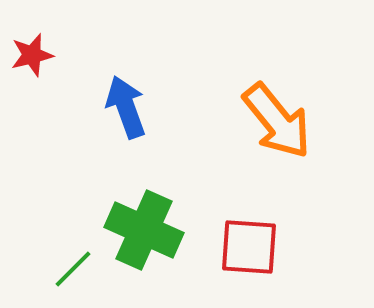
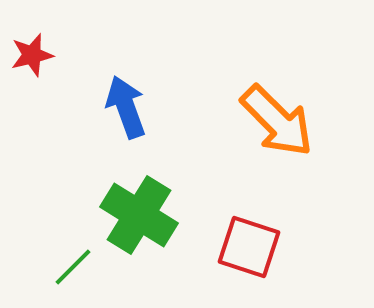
orange arrow: rotated 6 degrees counterclockwise
green cross: moved 5 px left, 15 px up; rotated 8 degrees clockwise
red square: rotated 14 degrees clockwise
green line: moved 2 px up
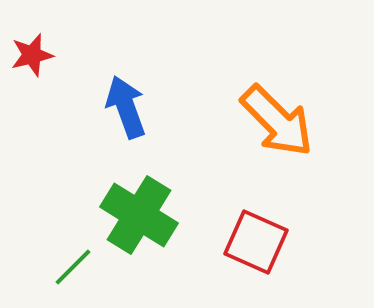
red square: moved 7 px right, 5 px up; rotated 6 degrees clockwise
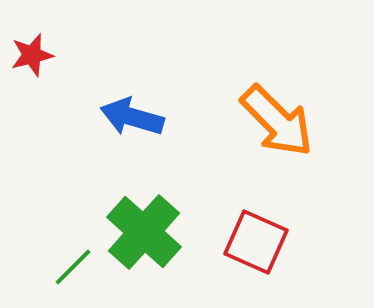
blue arrow: moved 6 px right, 10 px down; rotated 54 degrees counterclockwise
green cross: moved 5 px right, 17 px down; rotated 10 degrees clockwise
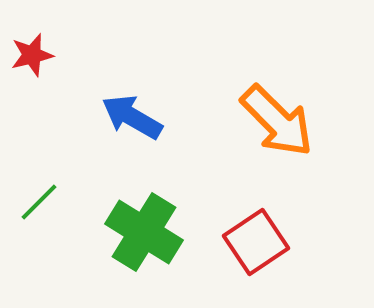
blue arrow: rotated 14 degrees clockwise
green cross: rotated 10 degrees counterclockwise
red square: rotated 32 degrees clockwise
green line: moved 34 px left, 65 px up
